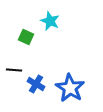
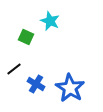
black line: moved 1 px up; rotated 42 degrees counterclockwise
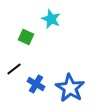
cyan star: moved 1 px right, 2 px up
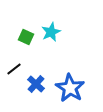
cyan star: moved 13 px down; rotated 24 degrees clockwise
blue cross: rotated 12 degrees clockwise
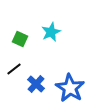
green square: moved 6 px left, 2 px down
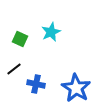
blue cross: rotated 30 degrees counterclockwise
blue star: moved 6 px right
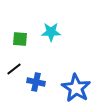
cyan star: rotated 24 degrees clockwise
green square: rotated 21 degrees counterclockwise
blue cross: moved 2 px up
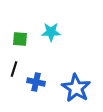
black line: rotated 35 degrees counterclockwise
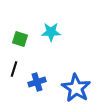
green square: rotated 14 degrees clockwise
blue cross: moved 1 px right; rotated 30 degrees counterclockwise
